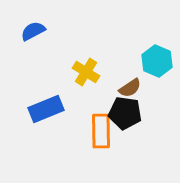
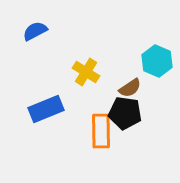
blue semicircle: moved 2 px right
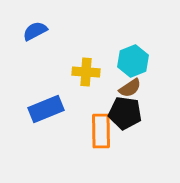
cyan hexagon: moved 24 px left; rotated 16 degrees clockwise
yellow cross: rotated 28 degrees counterclockwise
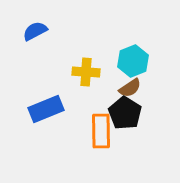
black pentagon: rotated 24 degrees clockwise
